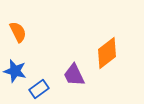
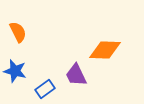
orange diamond: moved 2 px left, 3 px up; rotated 40 degrees clockwise
purple trapezoid: moved 2 px right
blue rectangle: moved 6 px right
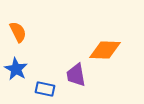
blue star: moved 1 px right, 2 px up; rotated 15 degrees clockwise
purple trapezoid: rotated 15 degrees clockwise
blue rectangle: rotated 48 degrees clockwise
